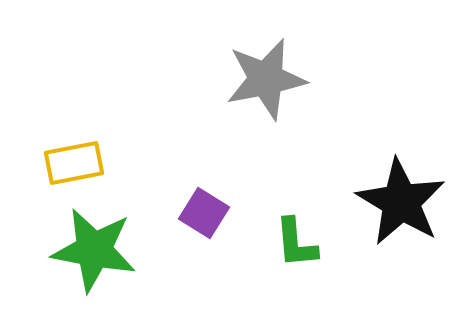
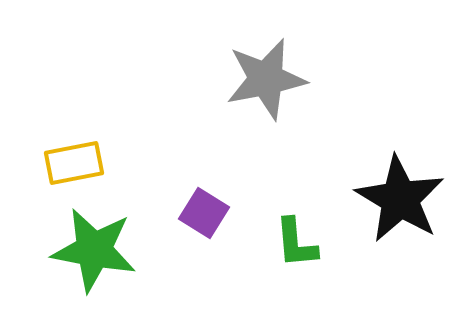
black star: moved 1 px left, 3 px up
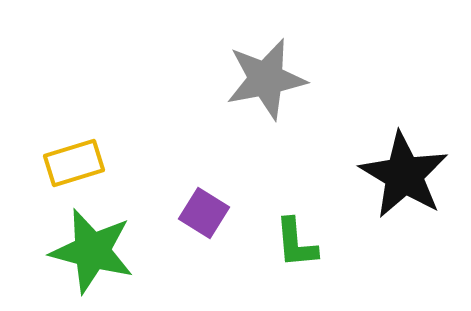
yellow rectangle: rotated 6 degrees counterclockwise
black star: moved 4 px right, 24 px up
green star: moved 2 px left, 1 px down; rotated 4 degrees clockwise
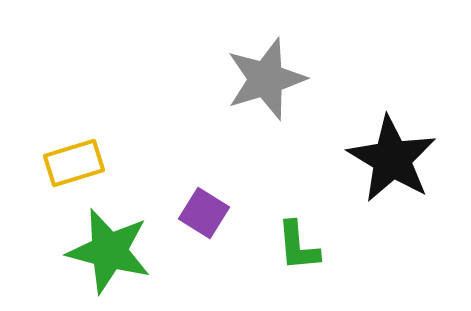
gray star: rotated 6 degrees counterclockwise
black star: moved 12 px left, 16 px up
green L-shape: moved 2 px right, 3 px down
green star: moved 17 px right
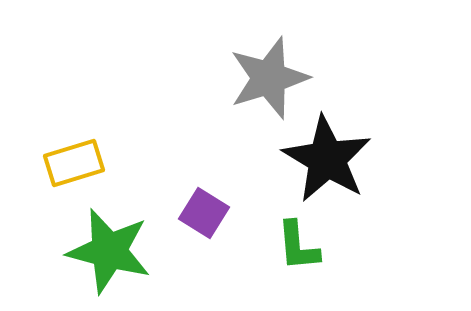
gray star: moved 3 px right, 1 px up
black star: moved 65 px left
